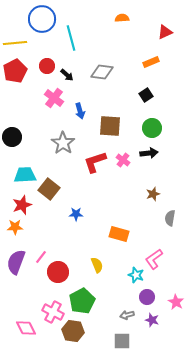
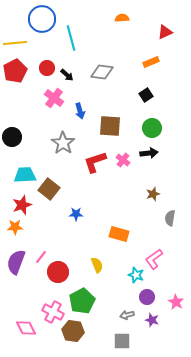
red circle at (47, 66): moved 2 px down
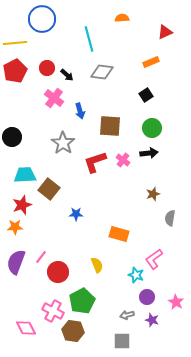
cyan line at (71, 38): moved 18 px right, 1 px down
pink cross at (53, 312): moved 1 px up
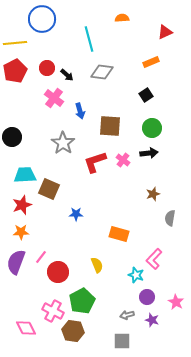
brown square at (49, 189): rotated 15 degrees counterclockwise
orange star at (15, 227): moved 6 px right, 5 px down
pink L-shape at (154, 259): rotated 10 degrees counterclockwise
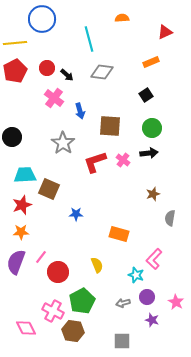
gray arrow at (127, 315): moved 4 px left, 12 px up
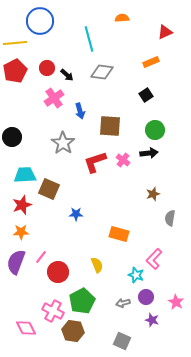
blue circle at (42, 19): moved 2 px left, 2 px down
pink cross at (54, 98): rotated 18 degrees clockwise
green circle at (152, 128): moved 3 px right, 2 px down
purple circle at (147, 297): moved 1 px left
gray square at (122, 341): rotated 24 degrees clockwise
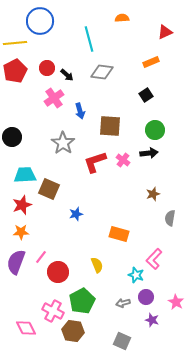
blue star at (76, 214): rotated 16 degrees counterclockwise
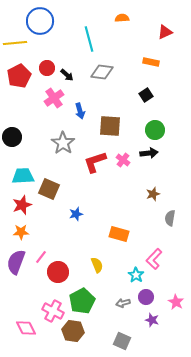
orange rectangle at (151, 62): rotated 35 degrees clockwise
red pentagon at (15, 71): moved 4 px right, 5 px down
cyan trapezoid at (25, 175): moved 2 px left, 1 px down
cyan star at (136, 275): rotated 14 degrees clockwise
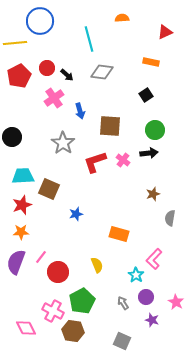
gray arrow at (123, 303): rotated 72 degrees clockwise
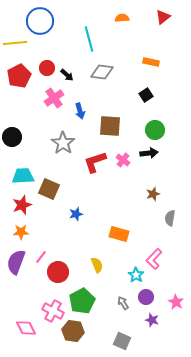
red triangle at (165, 32): moved 2 px left, 15 px up; rotated 14 degrees counterclockwise
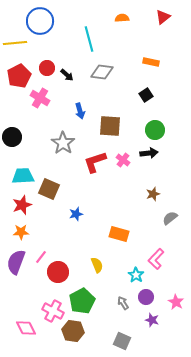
pink cross at (54, 98): moved 14 px left; rotated 24 degrees counterclockwise
gray semicircle at (170, 218): rotated 42 degrees clockwise
pink L-shape at (154, 259): moved 2 px right
